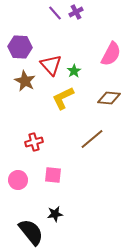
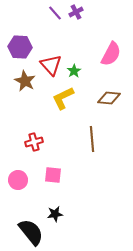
brown line: rotated 55 degrees counterclockwise
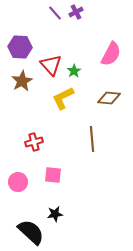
brown star: moved 3 px left; rotated 15 degrees clockwise
pink circle: moved 2 px down
black semicircle: rotated 8 degrees counterclockwise
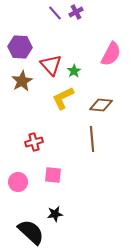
brown diamond: moved 8 px left, 7 px down
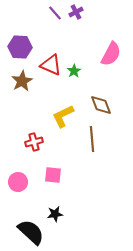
red triangle: rotated 25 degrees counterclockwise
yellow L-shape: moved 18 px down
brown diamond: rotated 65 degrees clockwise
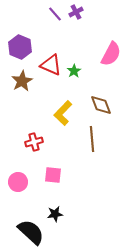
purple line: moved 1 px down
purple hexagon: rotated 20 degrees clockwise
yellow L-shape: moved 3 px up; rotated 20 degrees counterclockwise
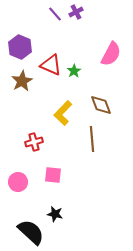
black star: rotated 21 degrees clockwise
